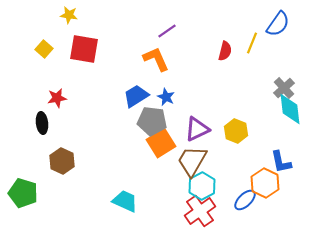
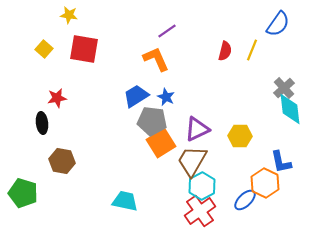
yellow line: moved 7 px down
yellow hexagon: moved 4 px right, 5 px down; rotated 20 degrees counterclockwise
brown hexagon: rotated 15 degrees counterclockwise
cyan trapezoid: rotated 12 degrees counterclockwise
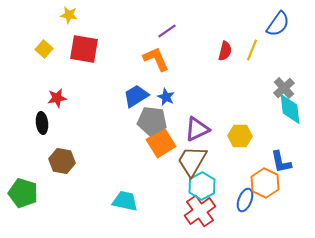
blue ellipse: rotated 25 degrees counterclockwise
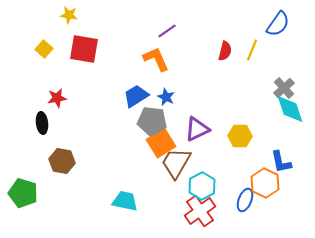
cyan diamond: rotated 12 degrees counterclockwise
brown trapezoid: moved 16 px left, 2 px down
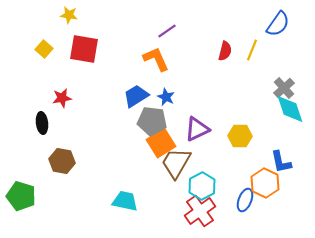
red star: moved 5 px right
green pentagon: moved 2 px left, 3 px down
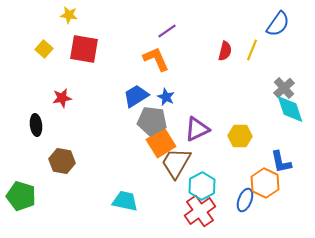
black ellipse: moved 6 px left, 2 px down
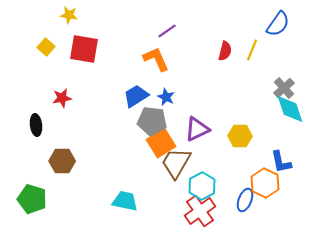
yellow square: moved 2 px right, 2 px up
brown hexagon: rotated 10 degrees counterclockwise
green pentagon: moved 11 px right, 3 px down
